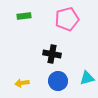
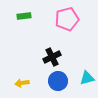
black cross: moved 3 px down; rotated 36 degrees counterclockwise
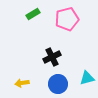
green rectangle: moved 9 px right, 2 px up; rotated 24 degrees counterclockwise
blue circle: moved 3 px down
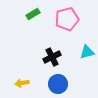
cyan triangle: moved 26 px up
